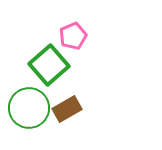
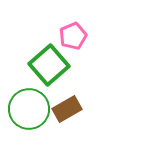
green circle: moved 1 px down
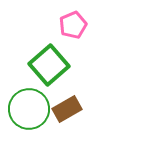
pink pentagon: moved 11 px up
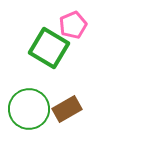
green square: moved 17 px up; rotated 18 degrees counterclockwise
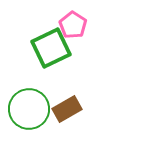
pink pentagon: rotated 16 degrees counterclockwise
green square: moved 2 px right; rotated 33 degrees clockwise
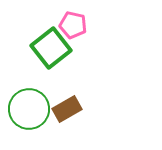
pink pentagon: rotated 20 degrees counterclockwise
green square: rotated 12 degrees counterclockwise
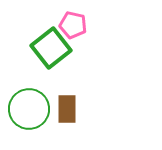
brown rectangle: rotated 60 degrees counterclockwise
